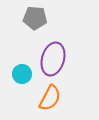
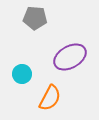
purple ellipse: moved 17 px right, 2 px up; rotated 44 degrees clockwise
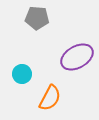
gray pentagon: moved 2 px right
purple ellipse: moved 7 px right
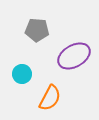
gray pentagon: moved 12 px down
purple ellipse: moved 3 px left, 1 px up
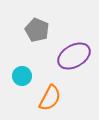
gray pentagon: rotated 20 degrees clockwise
cyan circle: moved 2 px down
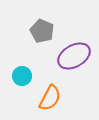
gray pentagon: moved 5 px right, 1 px down
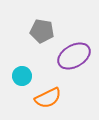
gray pentagon: rotated 15 degrees counterclockwise
orange semicircle: moved 2 px left; rotated 36 degrees clockwise
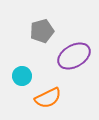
gray pentagon: rotated 25 degrees counterclockwise
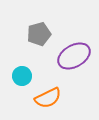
gray pentagon: moved 3 px left, 3 px down
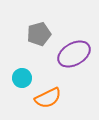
purple ellipse: moved 2 px up
cyan circle: moved 2 px down
